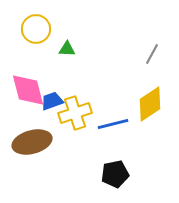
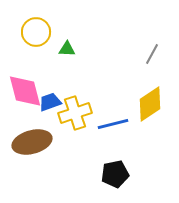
yellow circle: moved 3 px down
pink diamond: moved 3 px left, 1 px down
blue trapezoid: moved 2 px left, 1 px down
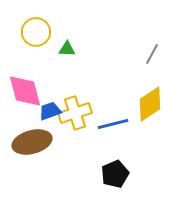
blue trapezoid: moved 9 px down
black pentagon: rotated 12 degrees counterclockwise
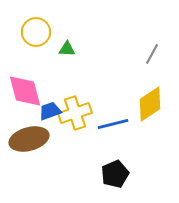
brown ellipse: moved 3 px left, 3 px up
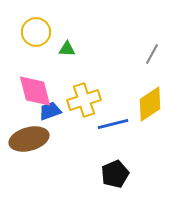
pink diamond: moved 10 px right
yellow cross: moved 9 px right, 13 px up
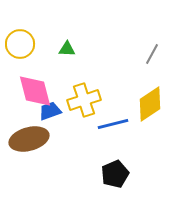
yellow circle: moved 16 px left, 12 px down
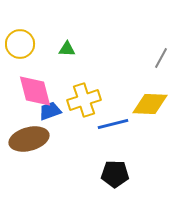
gray line: moved 9 px right, 4 px down
yellow diamond: rotated 36 degrees clockwise
black pentagon: rotated 24 degrees clockwise
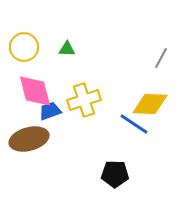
yellow circle: moved 4 px right, 3 px down
blue line: moved 21 px right; rotated 48 degrees clockwise
